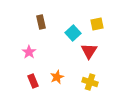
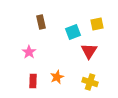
cyan square: moved 1 px up; rotated 21 degrees clockwise
red rectangle: rotated 24 degrees clockwise
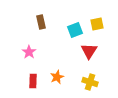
cyan square: moved 2 px right, 2 px up
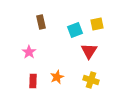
yellow cross: moved 1 px right, 2 px up
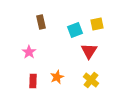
yellow cross: rotated 21 degrees clockwise
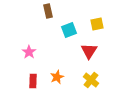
brown rectangle: moved 7 px right, 11 px up
cyan square: moved 6 px left
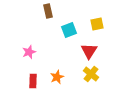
pink star: rotated 16 degrees clockwise
yellow cross: moved 6 px up
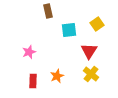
yellow square: rotated 24 degrees counterclockwise
cyan square: rotated 14 degrees clockwise
orange star: moved 1 px up
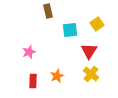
cyan square: moved 1 px right
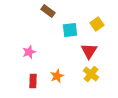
brown rectangle: rotated 40 degrees counterclockwise
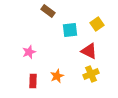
red triangle: rotated 36 degrees counterclockwise
yellow cross: rotated 28 degrees clockwise
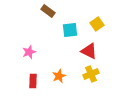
orange star: moved 2 px right
